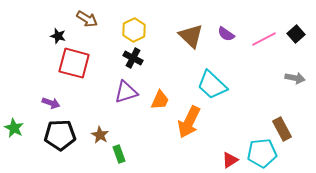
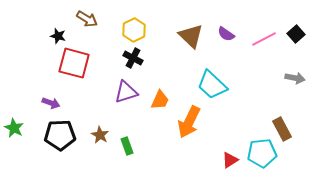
green rectangle: moved 8 px right, 8 px up
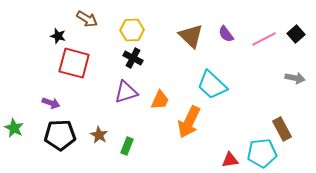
yellow hexagon: moved 2 px left; rotated 25 degrees clockwise
purple semicircle: rotated 18 degrees clockwise
brown star: moved 1 px left
green rectangle: rotated 42 degrees clockwise
red triangle: rotated 24 degrees clockwise
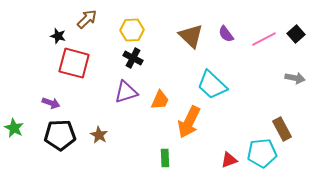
brown arrow: rotated 75 degrees counterclockwise
green rectangle: moved 38 px right, 12 px down; rotated 24 degrees counterclockwise
red triangle: moved 1 px left; rotated 12 degrees counterclockwise
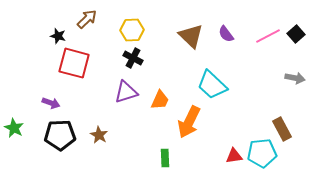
pink line: moved 4 px right, 3 px up
red triangle: moved 5 px right, 4 px up; rotated 12 degrees clockwise
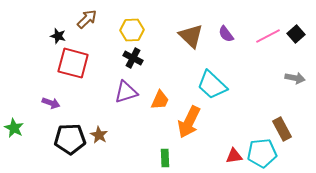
red square: moved 1 px left
black pentagon: moved 10 px right, 4 px down
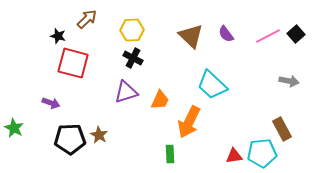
gray arrow: moved 6 px left, 3 px down
green rectangle: moved 5 px right, 4 px up
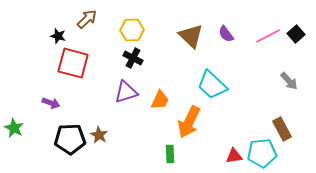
gray arrow: rotated 36 degrees clockwise
